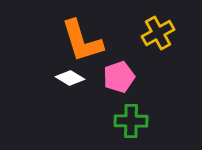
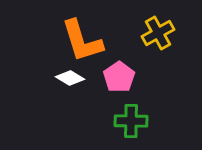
pink pentagon: rotated 16 degrees counterclockwise
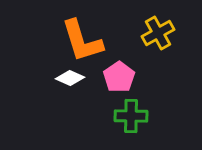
white diamond: rotated 8 degrees counterclockwise
green cross: moved 5 px up
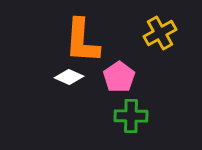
yellow cross: moved 2 px right
orange L-shape: rotated 21 degrees clockwise
white diamond: moved 1 px left, 1 px up
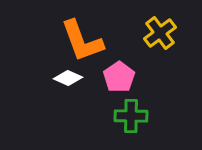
yellow cross: rotated 8 degrees counterclockwise
orange L-shape: rotated 24 degrees counterclockwise
white diamond: moved 1 px left, 1 px down
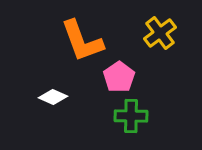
white diamond: moved 15 px left, 19 px down
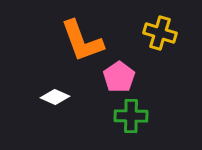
yellow cross: rotated 36 degrees counterclockwise
white diamond: moved 2 px right
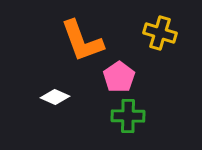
green cross: moved 3 px left
